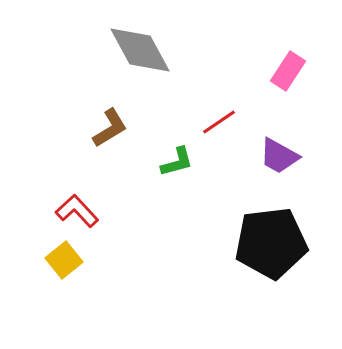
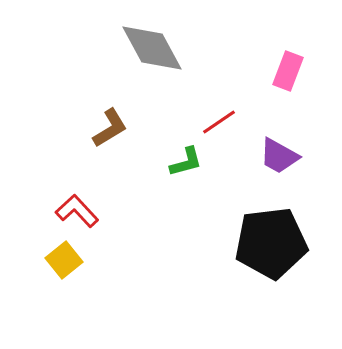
gray diamond: moved 12 px right, 2 px up
pink rectangle: rotated 12 degrees counterclockwise
green L-shape: moved 9 px right
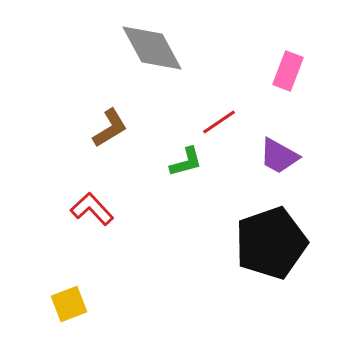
red L-shape: moved 15 px right, 2 px up
black pentagon: rotated 12 degrees counterclockwise
yellow square: moved 5 px right, 44 px down; rotated 18 degrees clockwise
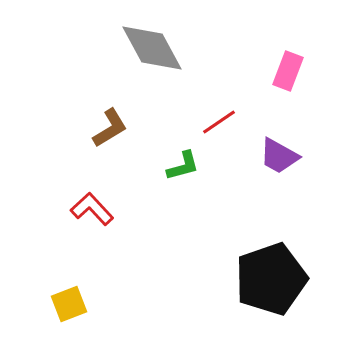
green L-shape: moved 3 px left, 4 px down
black pentagon: moved 36 px down
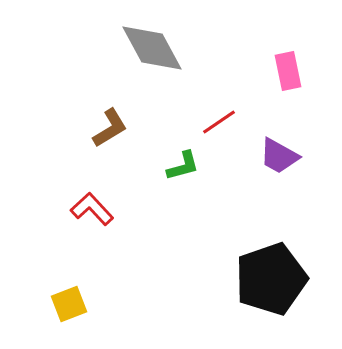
pink rectangle: rotated 33 degrees counterclockwise
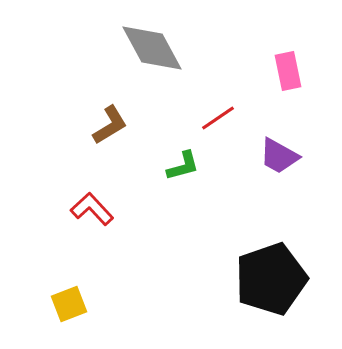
red line: moved 1 px left, 4 px up
brown L-shape: moved 3 px up
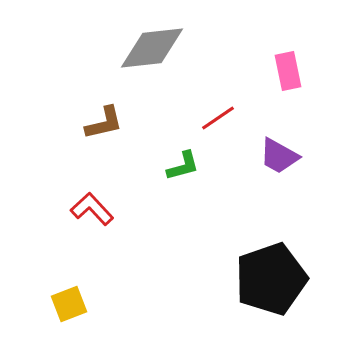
gray diamond: rotated 68 degrees counterclockwise
brown L-shape: moved 6 px left, 2 px up; rotated 18 degrees clockwise
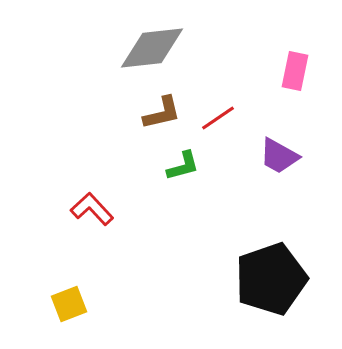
pink rectangle: moved 7 px right; rotated 24 degrees clockwise
brown L-shape: moved 58 px right, 10 px up
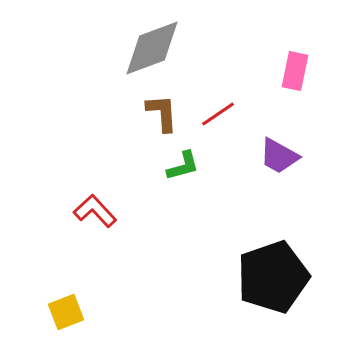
gray diamond: rotated 14 degrees counterclockwise
brown L-shape: rotated 81 degrees counterclockwise
red line: moved 4 px up
red L-shape: moved 3 px right, 2 px down
black pentagon: moved 2 px right, 2 px up
yellow square: moved 3 px left, 8 px down
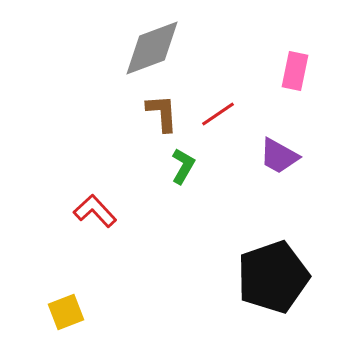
green L-shape: rotated 45 degrees counterclockwise
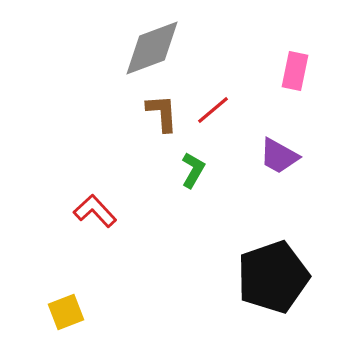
red line: moved 5 px left, 4 px up; rotated 6 degrees counterclockwise
green L-shape: moved 10 px right, 4 px down
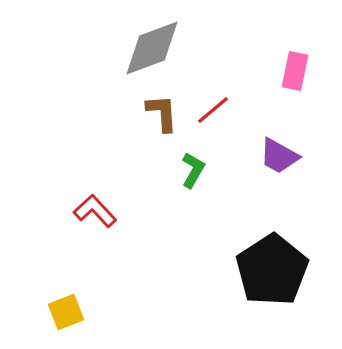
black pentagon: moved 1 px left, 7 px up; rotated 14 degrees counterclockwise
